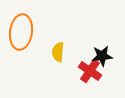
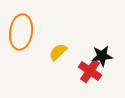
yellow semicircle: rotated 42 degrees clockwise
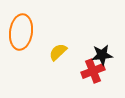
black star: moved 1 px up
red cross: moved 3 px right; rotated 35 degrees clockwise
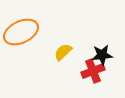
orange ellipse: rotated 56 degrees clockwise
yellow semicircle: moved 5 px right
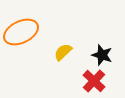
black star: rotated 25 degrees clockwise
red cross: moved 1 px right, 10 px down; rotated 25 degrees counterclockwise
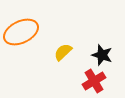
red cross: rotated 15 degrees clockwise
